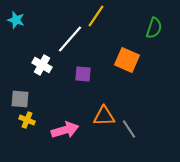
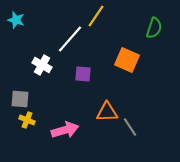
orange triangle: moved 3 px right, 4 px up
gray line: moved 1 px right, 2 px up
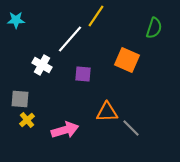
cyan star: rotated 18 degrees counterclockwise
yellow cross: rotated 28 degrees clockwise
gray line: moved 1 px right, 1 px down; rotated 12 degrees counterclockwise
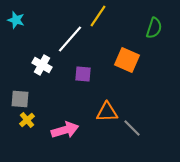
yellow line: moved 2 px right
cyan star: rotated 18 degrees clockwise
gray line: moved 1 px right
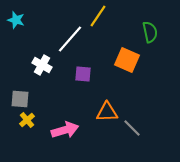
green semicircle: moved 4 px left, 4 px down; rotated 30 degrees counterclockwise
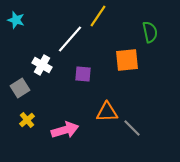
orange square: rotated 30 degrees counterclockwise
gray square: moved 11 px up; rotated 36 degrees counterclockwise
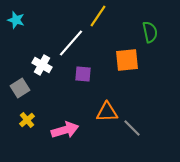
white line: moved 1 px right, 4 px down
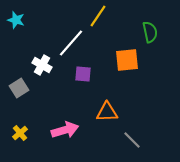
gray square: moved 1 px left
yellow cross: moved 7 px left, 13 px down
gray line: moved 12 px down
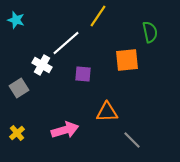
white line: moved 5 px left; rotated 8 degrees clockwise
yellow cross: moved 3 px left
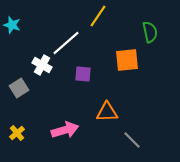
cyan star: moved 4 px left, 5 px down
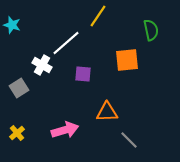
green semicircle: moved 1 px right, 2 px up
gray line: moved 3 px left
